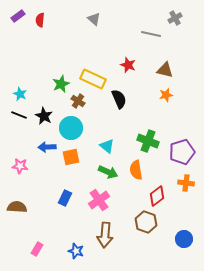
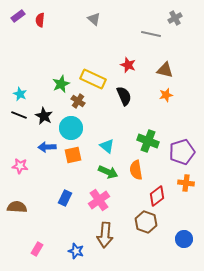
black semicircle: moved 5 px right, 3 px up
orange square: moved 2 px right, 2 px up
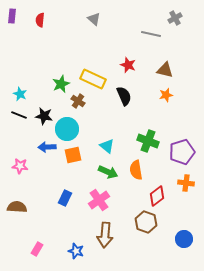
purple rectangle: moved 6 px left; rotated 48 degrees counterclockwise
black star: rotated 18 degrees counterclockwise
cyan circle: moved 4 px left, 1 px down
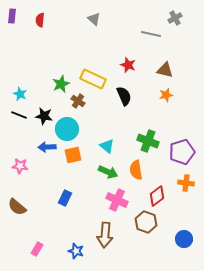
pink cross: moved 18 px right; rotated 30 degrees counterclockwise
brown semicircle: rotated 144 degrees counterclockwise
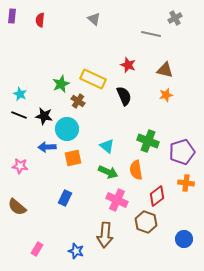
orange square: moved 3 px down
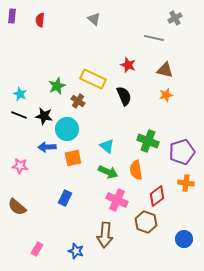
gray line: moved 3 px right, 4 px down
green star: moved 4 px left, 2 px down
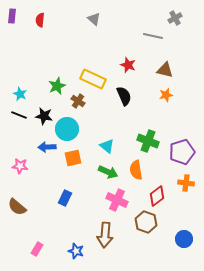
gray line: moved 1 px left, 2 px up
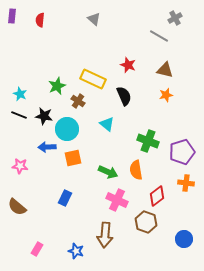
gray line: moved 6 px right; rotated 18 degrees clockwise
cyan triangle: moved 22 px up
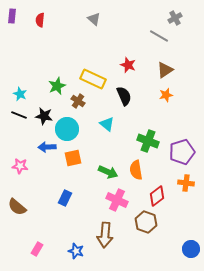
brown triangle: rotated 48 degrees counterclockwise
blue circle: moved 7 px right, 10 px down
